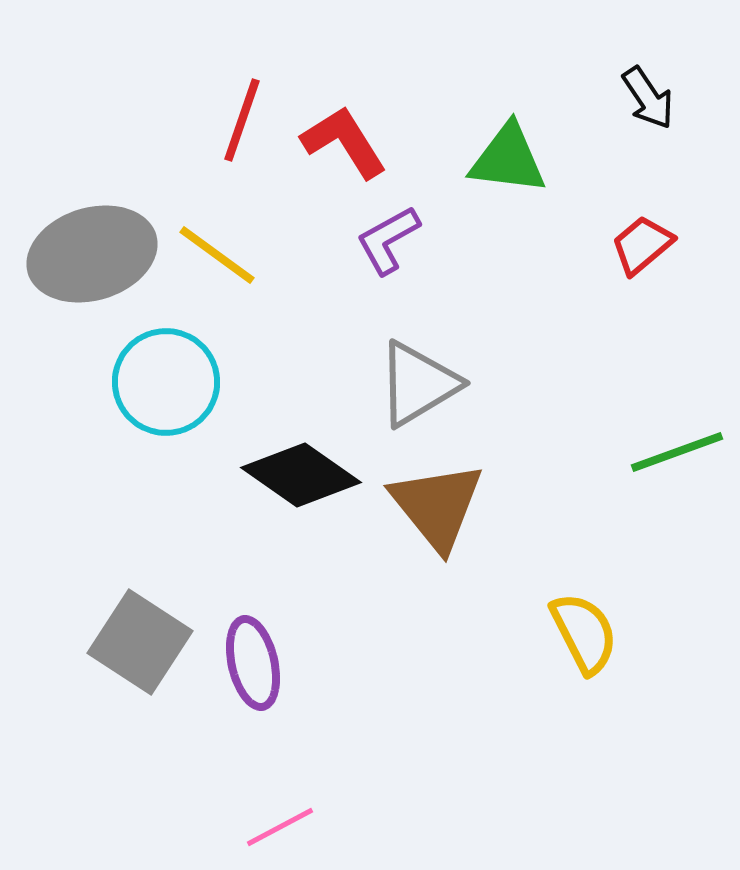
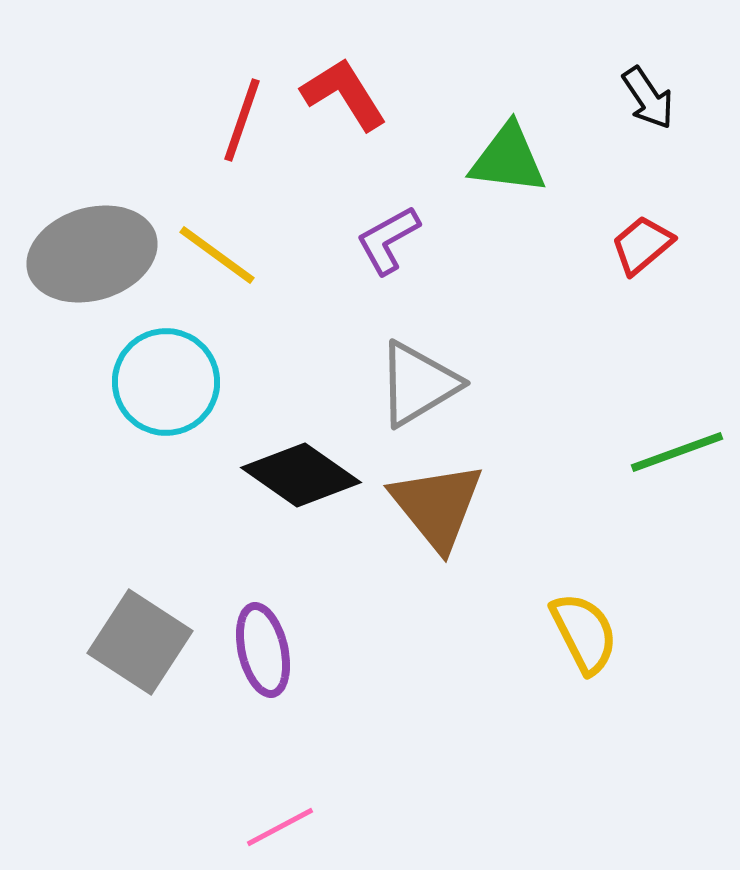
red L-shape: moved 48 px up
purple ellipse: moved 10 px right, 13 px up
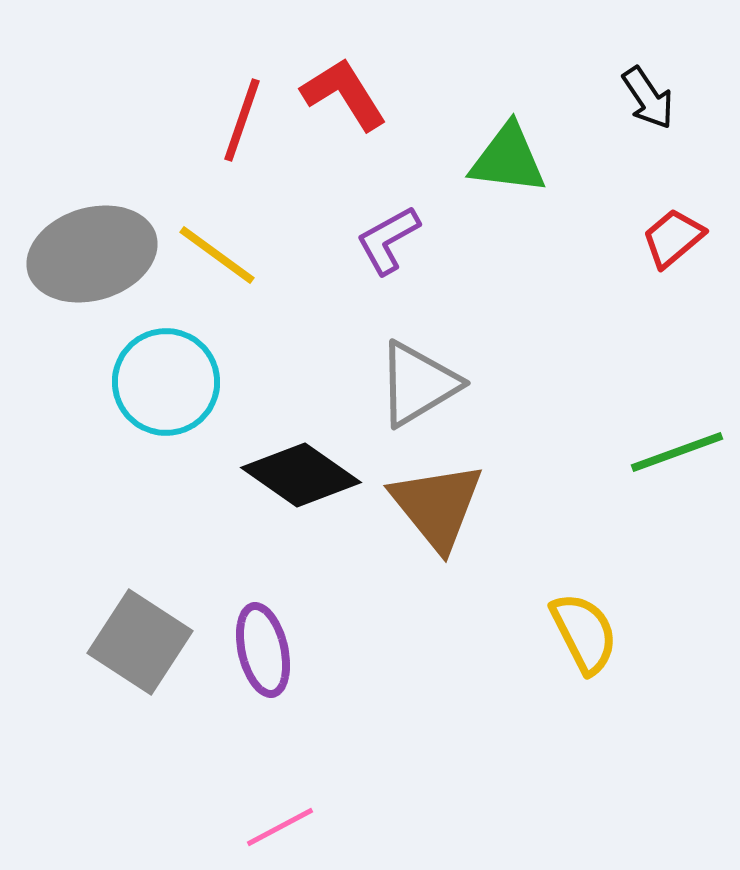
red trapezoid: moved 31 px right, 7 px up
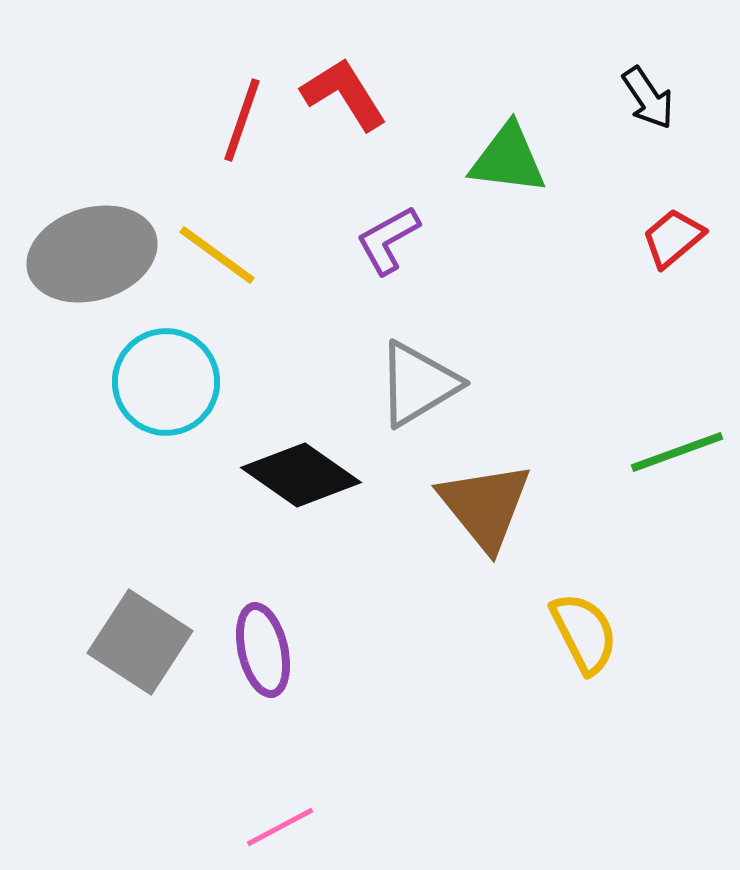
brown triangle: moved 48 px right
